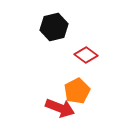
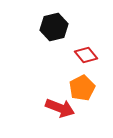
red diamond: rotated 15 degrees clockwise
orange pentagon: moved 5 px right, 3 px up
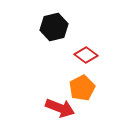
red diamond: rotated 15 degrees counterclockwise
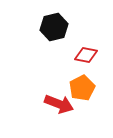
red diamond: rotated 25 degrees counterclockwise
red arrow: moved 1 px left, 4 px up
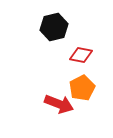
red diamond: moved 5 px left
